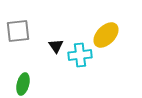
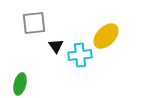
gray square: moved 16 px right, 8 px up
yellow ellipse: moved 1 px down
green ellipse: moved 3 px left
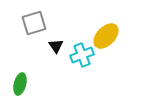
gray square: rotated 10 degrees counterclockwise
cyan cross: moved 2 px right; rotated 15 degrees counterclockwise
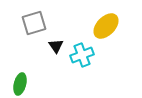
yellow ellipse: moved 10 px up
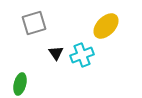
black triangle: moved 7 px down
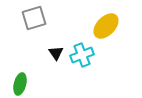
gray square: moved 5 px up
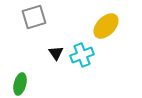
gray square: moved 1 px up
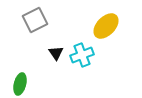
gray square: moved 1 px right, 3 px down; rotated 10 degrees counterclockwise
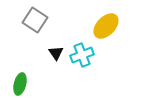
gray square: rotated 30 degrees counterclockwise
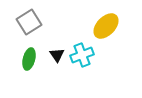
gray square: moved 6 px left, 2 px down; rotated 25 degrees clockwise
black triangle: moved 1 px right, 2 px down
green ellipse: moved 9 px right, 25 px up
